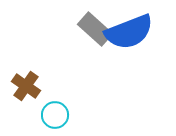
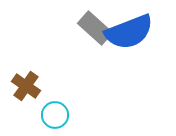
gray rectangle: moved 1 px up
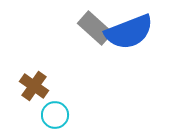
brown cross: moved 8 px right
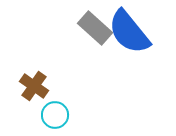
blue semicircle: rotated 72 degrees clockwise
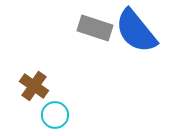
gray rectangle: rotated 24 degrees counterclockwise
blue semicircle: moved 7 px right, 1 px up
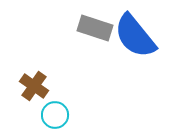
blue semicircle: moved 1 px left, 5 px down
